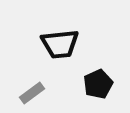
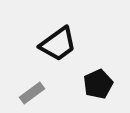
black trapezoid: moved 2 px left; rotated 30 degrees counterclockwise
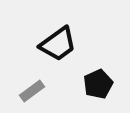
gray rectangle: moved 2 px up
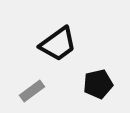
black pentagon: rotated 12 degrees clockwise
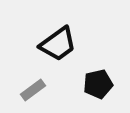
gray rectangle: moved 1 px right, 1 px up
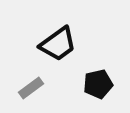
gray rectangle: moved 2 px left, 2 px up
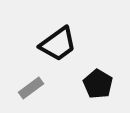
black pentagon: rotated 28 degrees counterclockwise
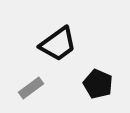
black pentagon: rotated 8 degrees counterclockwise
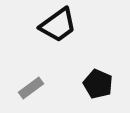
black trapezoid: moved 19 px up
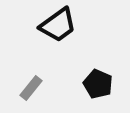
gray rectangle: rotated 15 degrees counterclockwise
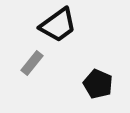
gray rectangle: moved 1 px right, 25 px up
